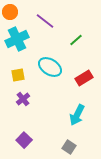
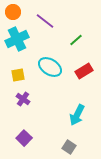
orange circle: moved 3 px right
red rectangle: moved 7 px up
purple cross: rotated 16 degrees counterclockwise
purple square: moved 2 px up
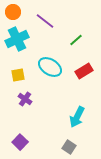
purple cross: moved 2 px right
cyan arrow: moved 2 px down
purple square: moved 4 px left, 4 px down
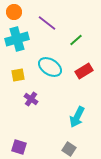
orange circle: moved 1 px right
purple line: moved 2 px right, 2 px down
cyan cross: rotated 10 degrees clockwise
purple cross: moved 6 px right
purple square: moved 1 px left, 5 px down; rotated 28 degrees counterclockwise
gray square: moved 2 px down
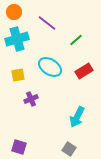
purple cross: rotated 32 degrees clockwise
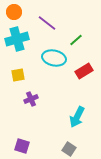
cyan ellipse: moved 4 px right, 9 px up; rotated 20 degrees counterclockwise
purple square: moved 3 px right, 1 px up
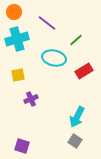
gray square: moved 6 px right, 8 px up
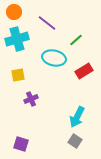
purple square: moved 1 px left, 2 px up
